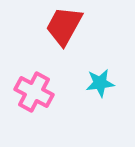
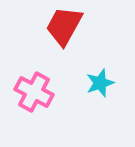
cyan star: rotated 12 degrees counterclockwise
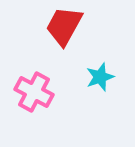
cyan star: moved 6 px up
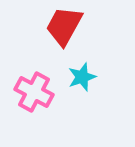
cyan star: moved 18 px left
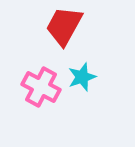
pink cross: moved 7 px right, 5 px up
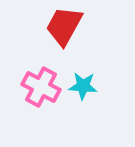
cyan star: moved 1 px right, 9 px down; rotated 24 degrees clockwise
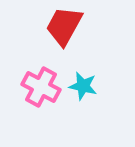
cyan star: rotated 8 degrees clockwise
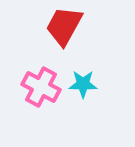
cyan star: moved 2 px up; rotated 12 degrees counterclockwise
